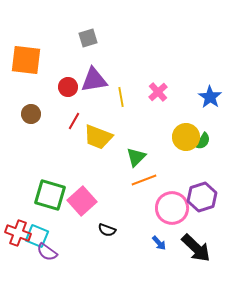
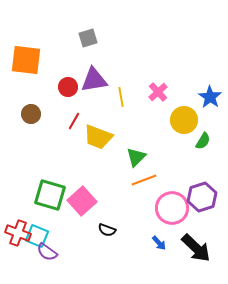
yellow circle: moved 2 px left, 17 px up
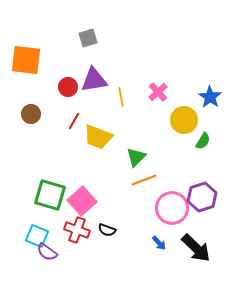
red cross: moved 59 px right, 3 px up
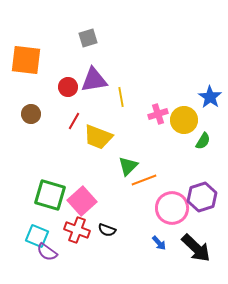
pink cross: moved 22 px down; rotated 24 degrees clockwise
green triangle: moved 8 px left, 9 px down
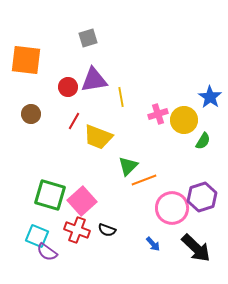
blue arrow: moved 6 px left, 1 px down
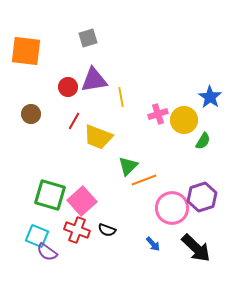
orange square: moved 9 px up
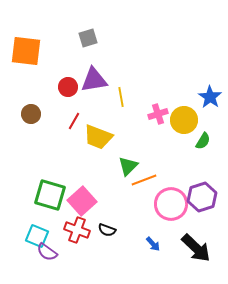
pink circle: moved 1 px left, 4 px up
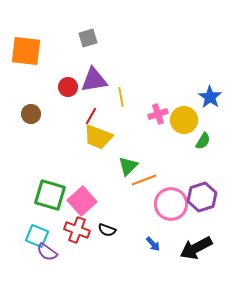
red line: moved 17 px right, 5 px up
black arrow: rotated 108 degrees clockwise
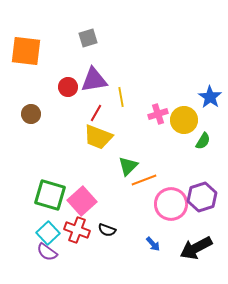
red line: moved 5 px right, 3 px up
cyan square: moved 11 px right, 3 px up; rotated 25 degrees clockwise
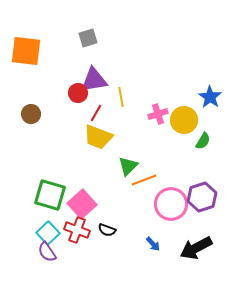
red circle: moved 10 px right, 6 px down
pink square: moved 3 px down
purple semicircle: rotated 20 degrees clockwise
